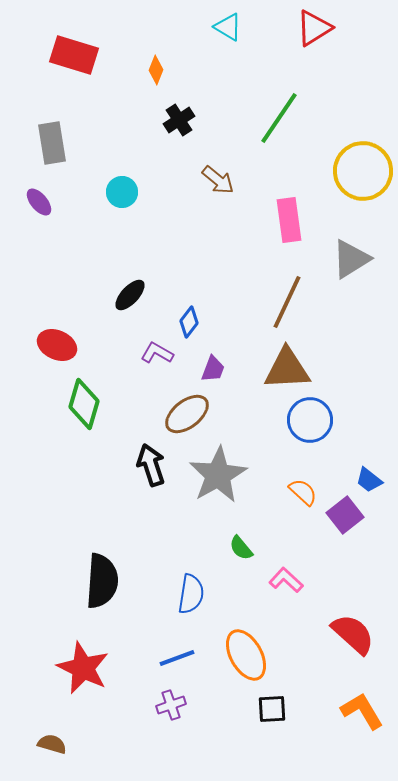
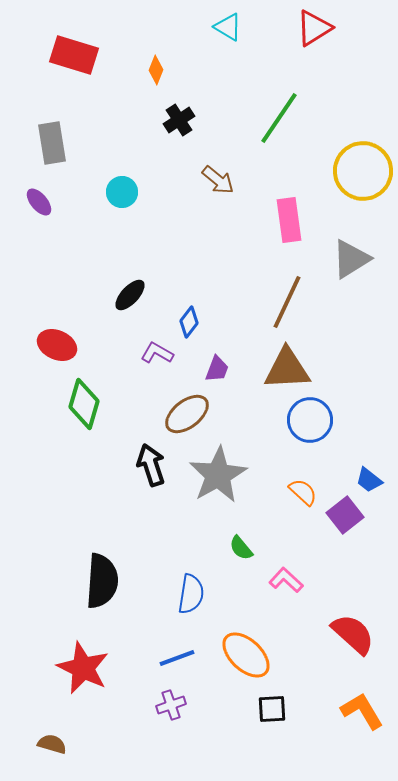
purple trapezoid: moved 4 px right
orange ellipse: rotated 18 degrees counterclockwise
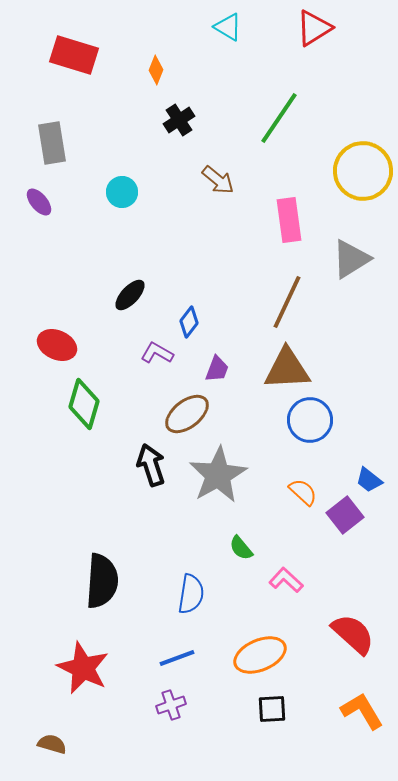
orange ellipse: moved 14 px right; rotated 66 degrees counterclockwise
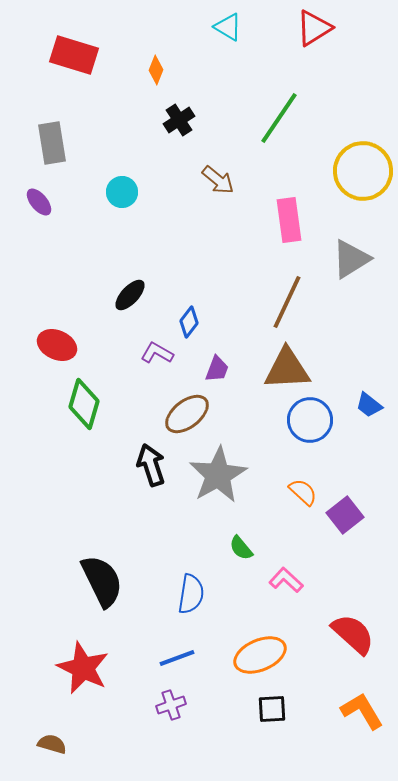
blue trapezoid: moved 75 px up
black semicircle: rotated 30 degrees counterclockwise
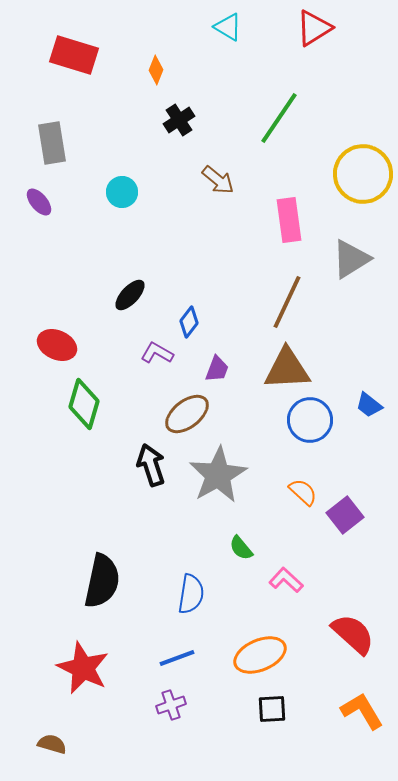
yellow circle: moved 3 px down
black semicircle: rotated 38 degrees clockwise
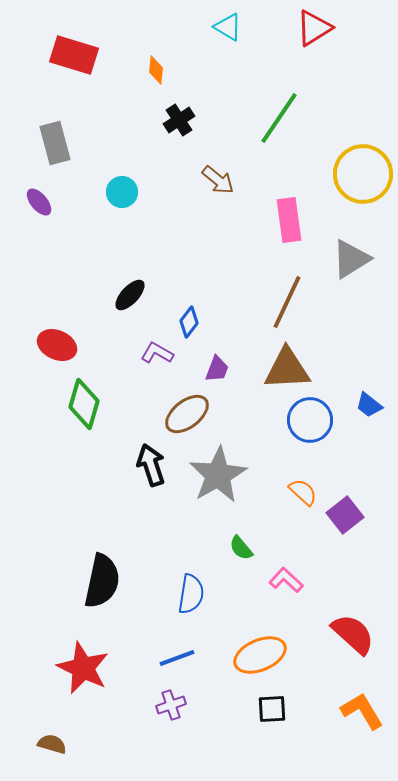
orange diamond: rotated 16 degrees counterclockwise
gray rectangle: moved 3 px right; rotated 6 degrees counterclockwise
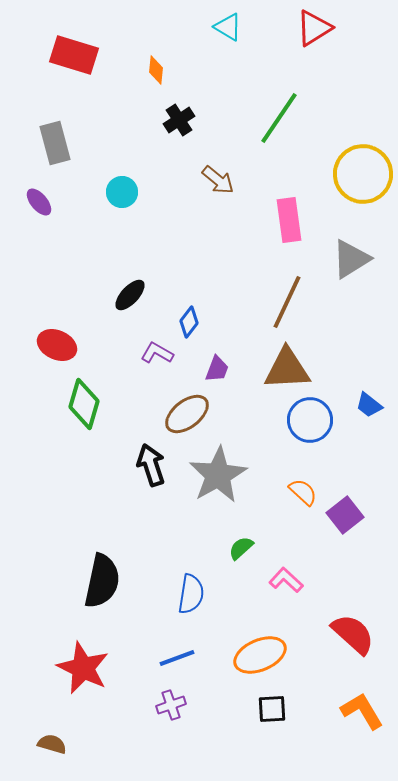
green semicircle: rotated 88 degrees clockwise
